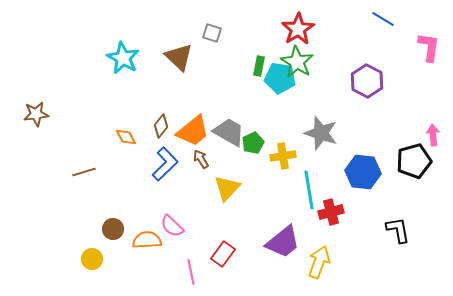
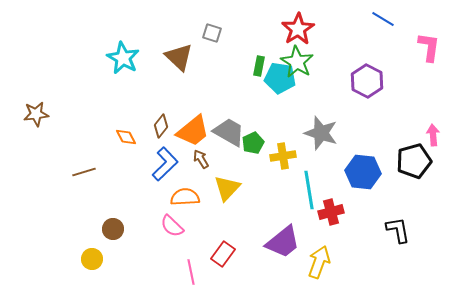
orange semicircle: moved 38 px right, 43 px up
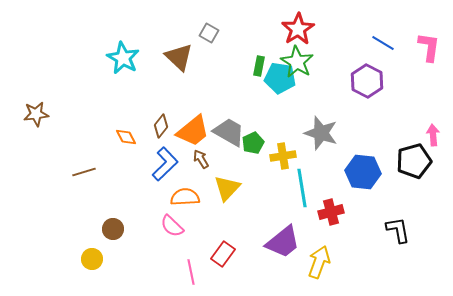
blue line: moved 24 px down
gray square: moved 3 px left; rotated 12 degrees clockwise
cyan line: moved 7 px left, 2 px up
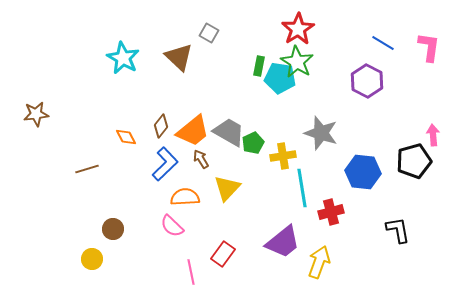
brown line: moved 3 px right, 3 px up
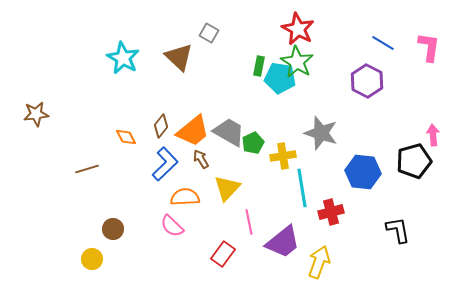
red star: rotated 12 degrees counterclockwise
pink line: moved 58 px right, 50 px up
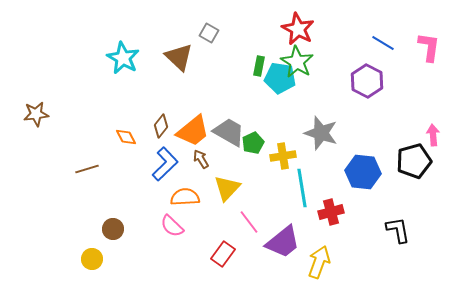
pink line: rotated 25 degrees counterclockwise
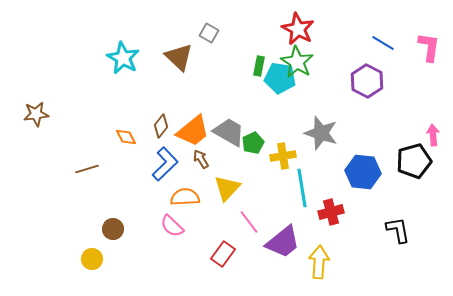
yellow arrow: rotated 16 degrees counterclockwise
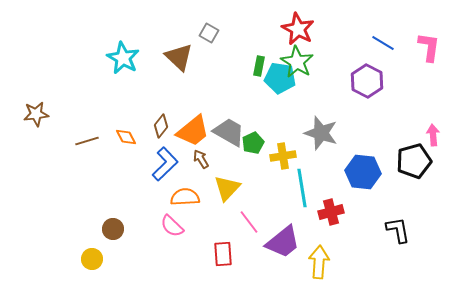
brown line: moved 28 px up
red rectangle: rotated 40 degrees counterclockwise
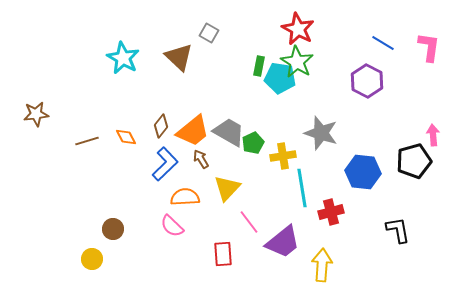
yellow arrow: moved 3 px right, 3 px down
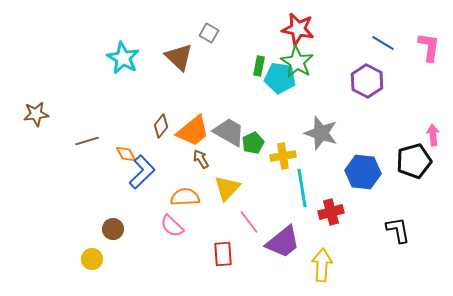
red star: rotated 16 degrees counterclockwise
orange diamond: moved 17 px down
blue L-shape: moved 23 px left, 8 px down
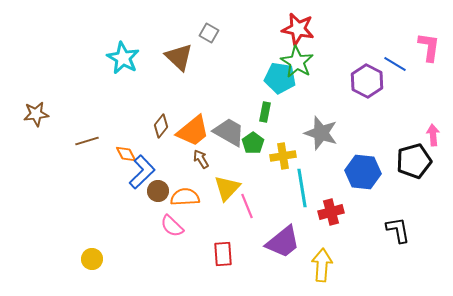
blue line: moved 12 px right, 21 px down
green rectangle: moved 6 px right, 46 px down
green pentagon: rotated 10 degrees counterclockwise
pink line: moved 2 px left, 16 px up; rotated 15 degrees clockwise
brown circle: moved 45 px right, 38 px up
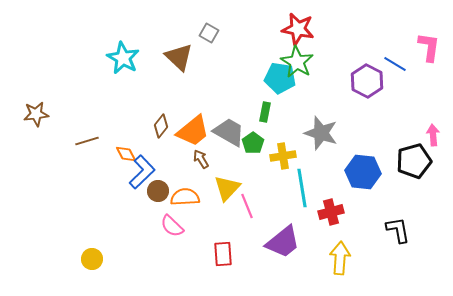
yellow arrow: moved 18 px right, 7 px up
